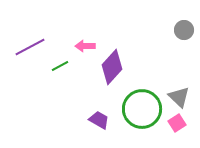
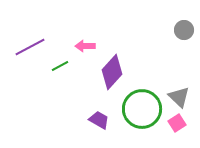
purple diamond: moved 5 px down
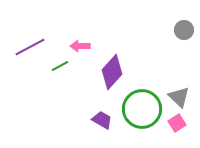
pink arrow: moved 5 px left
purple trapezoid: moved 3 px right
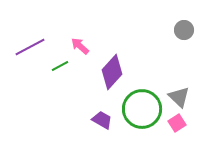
pink arrow: rotated 42 degrees clockwise
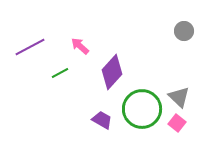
gray circle: moved 1 px down
green line: moved 7 px down
pink square: rotated 18 degrees counterclockwise
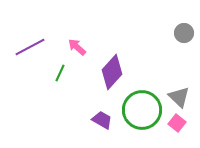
gray circle: moved 2 px down
pink arrow: moved 3 px left, 1 px down
green line: rotated 36 degrees counterclockwise
green circle: moved 1 px down
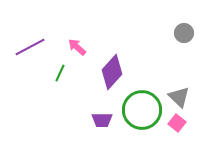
purple trapezoid: rotated 150 degrees clockwise
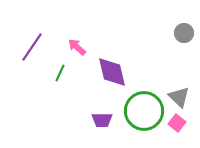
purple line: moved 2 px right; rotated 28 degrees counterclockwise
purple diamond: rotated 56 degrees counterclockwise
green circle: moved 2 px right, 1 px down
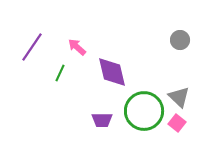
gray circle: moved 4 px left, 7 px down
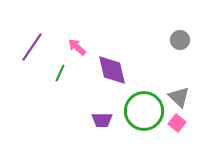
purple diamond: moved 2 px up
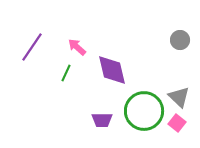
green line: moved 6 px right
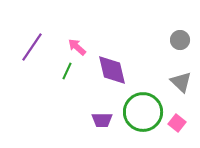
green line: moved 1 px right, 2 px up
gray triangle: moved 2 px right, 15 px up
green circle: moved 1 px left, 1 px down
